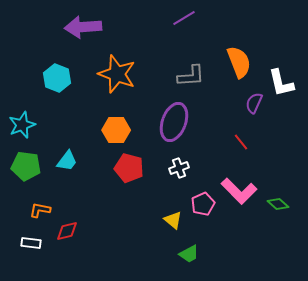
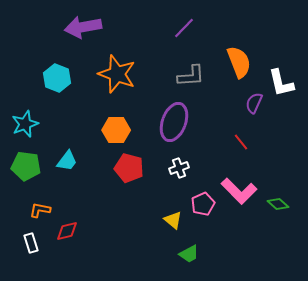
purple line: moved 10 px down; rotated 15 degrees counterclockwise
purple arrow: rotated 6 degrees counterclockwise
cyan star: moved 3 px right, 1 px up
white rectangle: rotated 66 degrees clockwise
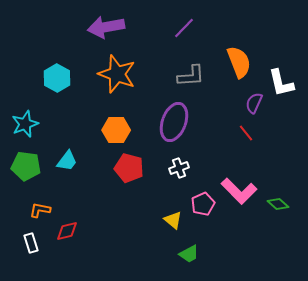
purple arrow: moved 23 px right
cyan hexagon: rotated 8 degrees clockwise
red line: moved 5 px right, 9 px up
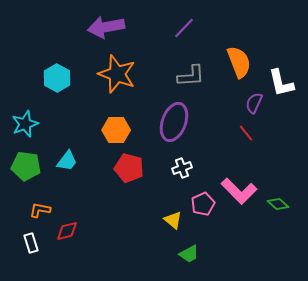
white cross: moved 3 px right
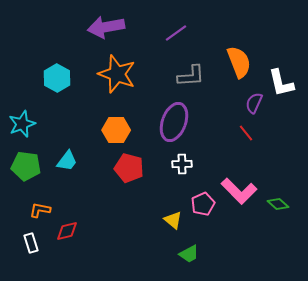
purple line: moved 8 px left, 5 px down; rotated 10 degrees clockwise
cyan star: moved 3 px left
white cross: moved 4 px up; rotated 18 degrees clockwise
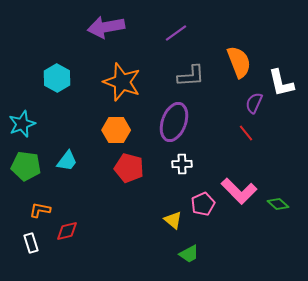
orange star: moved 5 px right, 8 px down
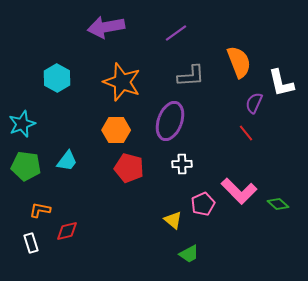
purple ellipse: moved 4 px left, 1 px up
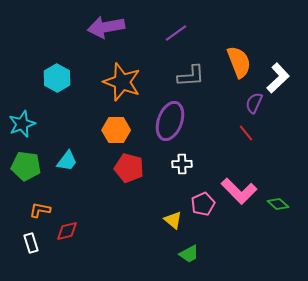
white L-shape: moved 3 px left, 5 px up; rotated 120 degrees counterclockwise
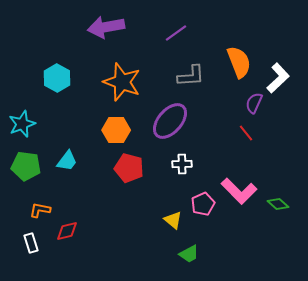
purple ellipse: rotated 21 degrees clockwise
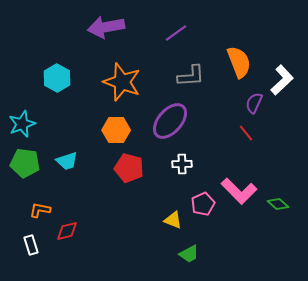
white L-shape: moved 4 px right, 2 px down
cyan trapezoid: rotated 35 degrees clockwise
green pentagon: moved 1 px left, 3 px up
yellow triangle: rotated 18 degrees counterclockwise
white rectangle: moved 2 px down
